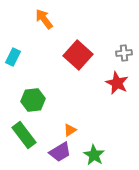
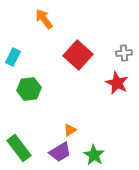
green hexagon: moved 4 px left, 11 px up
green rectangle: moved 5 px left, 13 px down
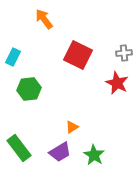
red square: rotated 16 degrees counterclockwise
orange triangle: moved 2 px right, 3 px up
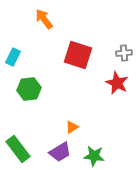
red square: rotated 8 degrees counterclockwise
green rectangle: moved 1 px left, 1 px down
green star: moved 1 px down; rotated 25 degrees counterclockwise
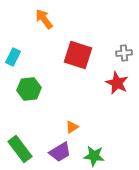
green rectangle: moved 2 px right
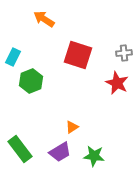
orange arrow: rotated 20 degrees counterclockwise
green hexagon: moved 2 px right, 8 px up; rotated 15 degrees counterclockwise
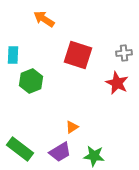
cyan rectangle: moved 2 px up; rotated 24 degrees counterclockwise
green rectangle: rotated 16 degrees counterclockwise
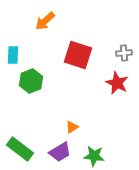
orange arrow: moved 1 px right, 2 px down; rotated 75 degrees counterclockwise
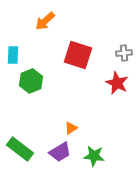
orange triangle: moved 1 px left, 1 px down
